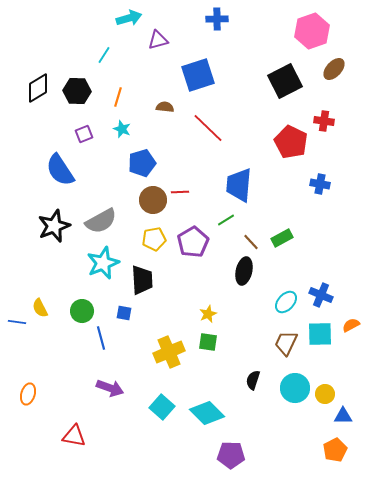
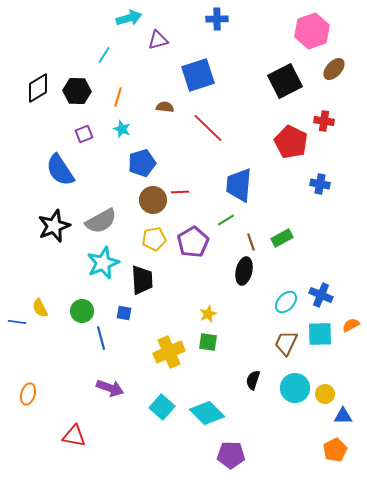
brown line at (251, 242): rotated 24 degrees clockwise
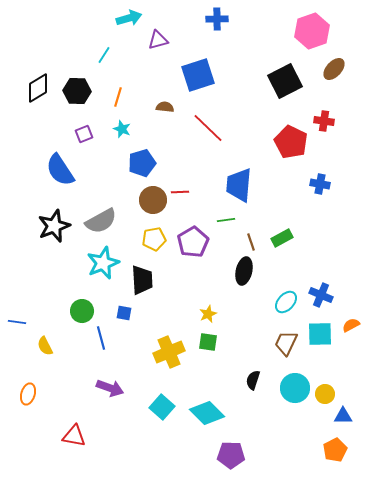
green line at (226, 220): rotated 24 degrees clockwise
yellow semicircle at (40, 308): moved 5 px right, 38 px down
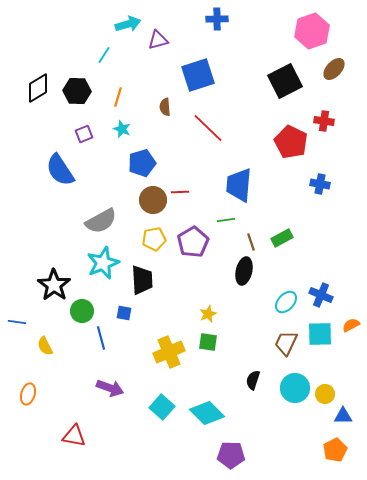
cyan arrow at (129, 18): moved 1 px left, 6 px down
brown semicircle at (165, 107): rotated 102 degrees counterclockwise
black star at (54, 226): moved 59 px down; rotated 16 degrees counterclockwise
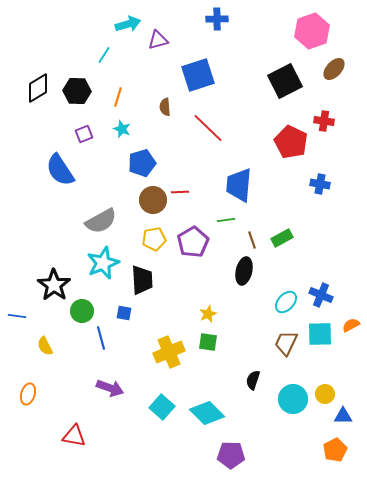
brown line at (251, 242): moved 1 px right, 2 px up
blue line at (17, 322): moved 6 px up
cyan circle at (295, 388): moved 2 px left, 11 px down
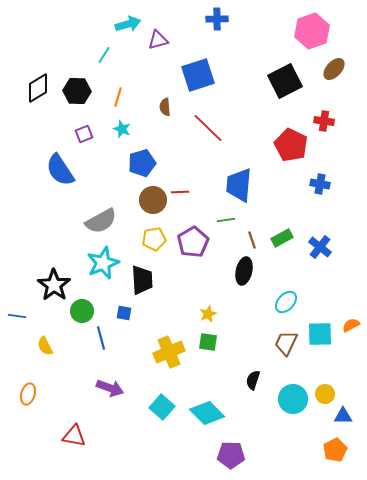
red pentagon at (291, 142): moved 3 px down
blue cross at (321, 295): moved 1 px left, 48 px up; rotated 15 degrees clockwise
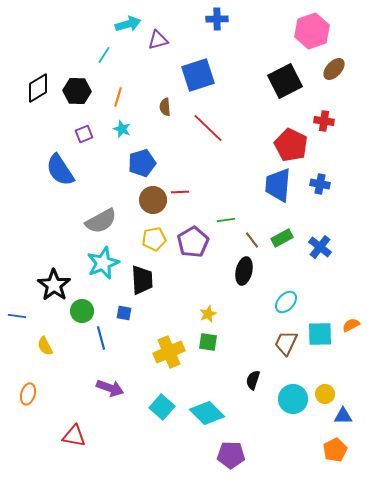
blue trapezoid at (239, 185): moved 39 px right
brown line at (252, 240): rotated 18 degrees counterclockwise
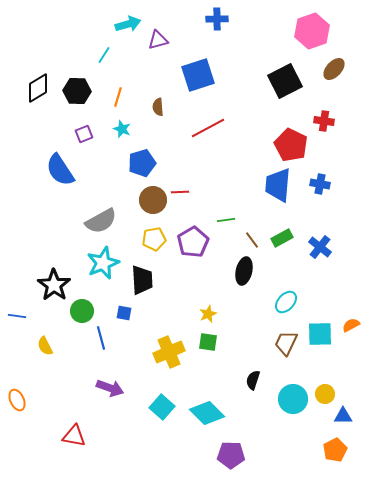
brown semicircle at (165, 107): moved 7 px left
red line at (208, 128): rotated 72 degrees counterclockwise
orange ellipse at (28, 394): moved 11 px left, 6 px down; rotated 40 degrees counterclockwise
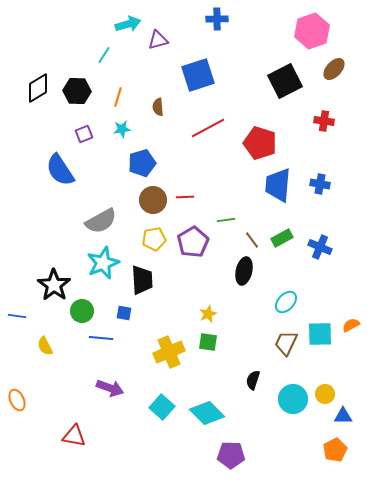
cyan star at (122, 129): rotated 30 degrees counterclockwise
red pentagon at (291, 145): moved 31 px left, 2 px up; rotated 8 degrees counterclockwise
red line at (180, 192): moved 5 px right, 5 px down
blue cross at (320, 247): rotated 15 degrees counterclockwise
blue line at (101, 338): rotated 70 degrees counterclockwise
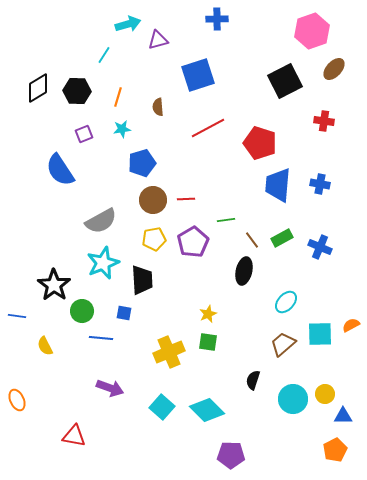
red line at (185, 197): moved 1 px right, 2 px down
brown trapezoid at (286, 343): moved 3 px left, 1 px down; rotated 24 degrees clockwise
cyan diamond at (207, 413): moved 3 px up
